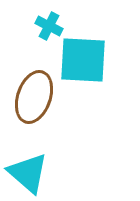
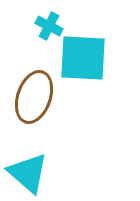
cyan square: moved 2 px up
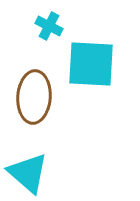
cyan square: moved 8 px right, 6 px down
brown ellipse: rotated 15 degrees counterclockwise
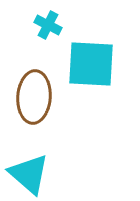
cyan cross: moved 1 px left, 1 px up
cyan triangle: moved 1 px right, 1 px down
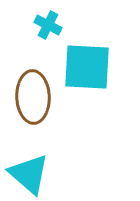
cyan square: moved 4 px left, 3 px down
brown ellipse: moved 1 px left; rotated 6 degrees counterclockwise
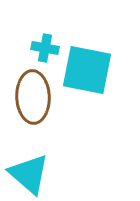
cyan cross: moved 3 px left, 23 px down; rotated 16 degrees counterclockwise
cyan square: moved 3 px down; rotated 8 degrees clockwise
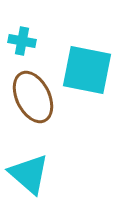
cyan cross: moved 23 px left, 7 px up
brown ellipse: rotated 24 degrees counterclockwise
